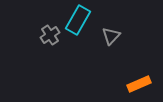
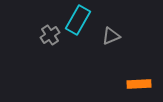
gray triangle: rotated 24 degrees clockwise
orange rectangle: rotated 20 degrees clockwise
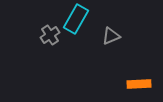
cyan rectangle: moved 2 px left, 1 px up
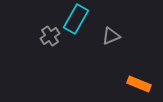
gray cross: moved 1 px down
orange rectangle: rotated 25 degrees clockwise
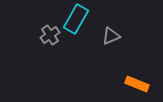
gray cross: moved 1 px up
orange rectangle: moved 2 px left
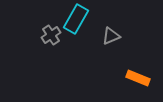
gray cross: moved 1 px right
orange rectangle: moved 1 px right, 6 px up
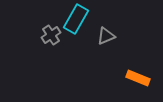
gray triangle: moved 5 px left
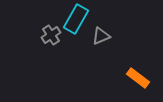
gray triangle: moved 5 px left
orange rectangle: rotated 15 degrees clockwise
